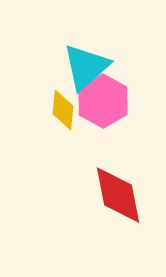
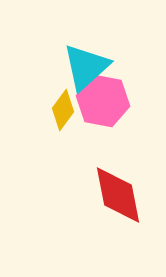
pink hexagon: rotated 18 degrees counterclockwise
yellow diamond: rotated 30 degrees clockwise
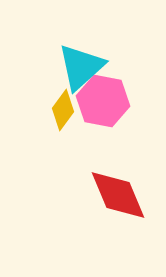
cyan triangle: moved 5 px left
red diamond: rotated 12 degrees counterclockwise
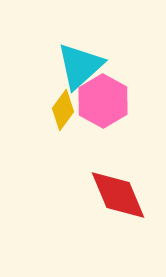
cyan triangle: moved 1 px left, 1 px up
pink hexagon: rotated 18 degrees clockwise
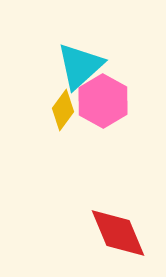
red diamond: moved 38 px down
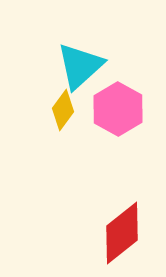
pink hexagon: moved 15 px right, 8 px down
red diamond: moved 4 px right; rotated 74 degrees clockwise
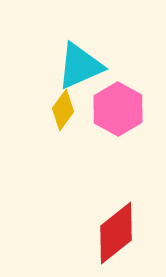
cyan triangle: rotated 18 degrees clockwise
red diamond: moved 6 px left
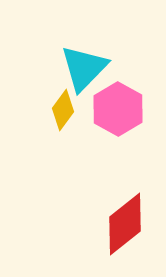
cyan triangle: moved 4 px right, 2 px down; rotated 22 degrees counterclockwise
red diamond: moved 9 px right, 9 px up
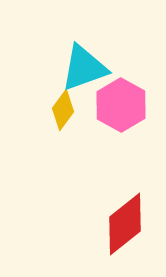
cyan triangle: rotated 26 degrees clockwise
pink hexagon: moved 3 px right, 4 px up
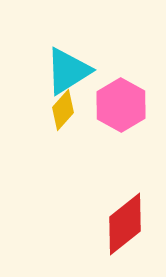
cyan triangle: moved 16 px left, 3 px down; rotated 12 degrees counterclockwise
yellow diamond: rotated 6 degrees clockwise
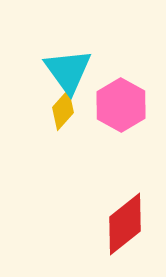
cyan triangle: rotated 34 degrees counterclockwise
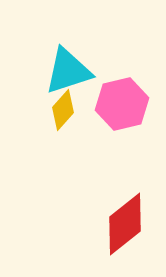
cyan triangle: rotated 48 degrees clockwise
pink hexagon: moved 1 px right, 1 px up; rotated 18 degrees clockwise
